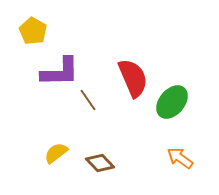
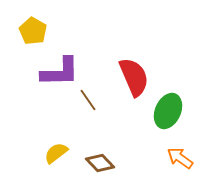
red semicircle: moved 1 px right, 1 px up
green ellipse: moved 4 px left, 9 px down; rotated 16 degrees counterclockwise
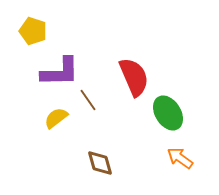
yellow pentagon: rotated 12 degrees counterclockwise
green ellipse: moved 2 px down; rotated 56 degrees counterclockwise
yellow semicircle: moved 35 px up
brown diamond: rotated 28 degrees clockwise
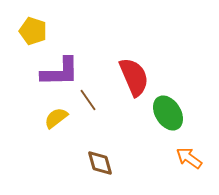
orange arrow: moved 9 px right
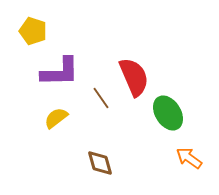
brown line: moved 13 px right, 2 px up
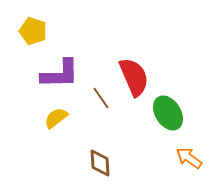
purple L-shape: moved 2 px down
brown diamond: rotated 12 degrees clockwise
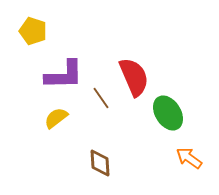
purple L-shape: moved 4 px right, 1 px down
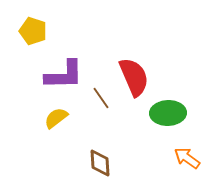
green ellipse: rotated 60 degrees counterclockwise
orange arrow: moved 2 px left
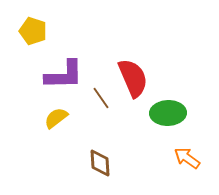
red semicircle: moved 1 px left, 1 px down
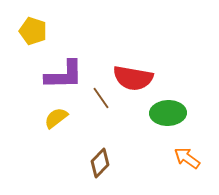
red semicircle: rotated 123 degrees clockwise
brown diamond: rotated 48 degrees clockwise
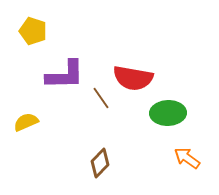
purple L-shape: moved 1 px right
yellow semicircle: moved 30 px left, 4 px down; rotated 15 degrees clockwise
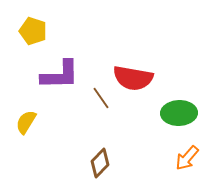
purple L-shape: moved 5 px left
green ellipse: moved 11 px right
yellow semicircle: rotated 35 degrees counterclockwise
orange arrow: rotated 84 degrees counterclockwise
